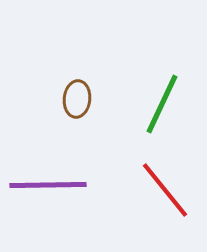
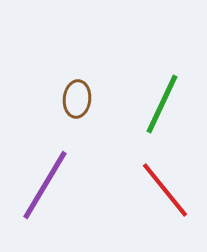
purple line: moved 3 px left; rotated 58 degrees counterclockwise
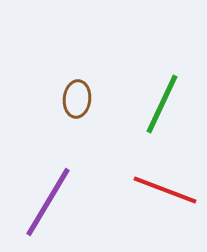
purple line: moved 3 px right, 17 px down
red line: rotated 30 degrees counterclockwise
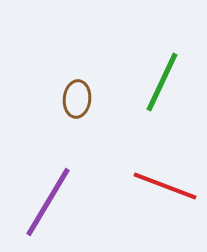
green line: moved 22 px up
red line: moved 4 px up
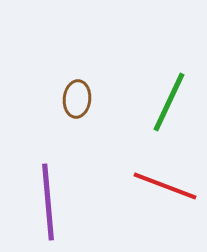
green line: moved 7 px right, 20 px down
purple line: rotated 36 degrees counterclockwise
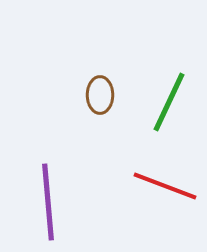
brown ellipse: moved 23 px right, 4 px up; rotated 6 degrees counterclockwise
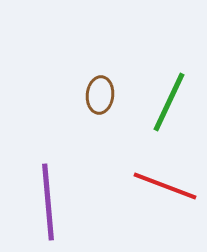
brown ellipse: rotated 6 degrees clockwise
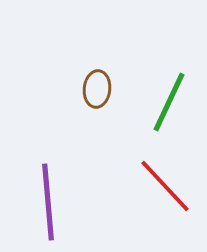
brown ellipse: moved 3 px left, 6 px up
red line: rotated 26 degrees clockwise
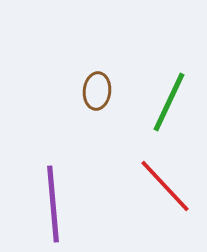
brown ellipse: moved 2 px down
purple line: moved 5 px right, 2 px down
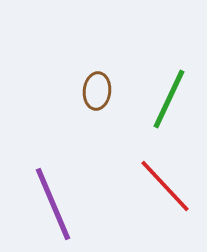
green line: moved 3 px up
purple line: rotated 18 degrees counterclockwise
